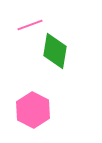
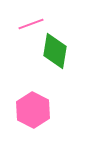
pink line: moved 1 px right, 1 px up
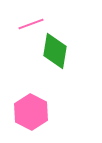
pink hexagon: moved 2 px left, 2 px down
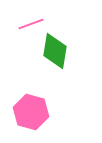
pink hexagon: rotated 12 degrees counterclockwise
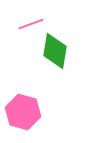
pink hexagon: moved 8 px left
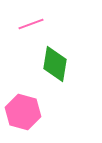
green diamond: moved 13 px down
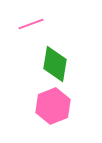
pink hexagon: moved 30 px right, 6 px up; rotated 24 degrees clockwise
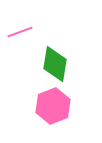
pink line: moved 11 px left, 8 px down
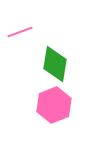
pink hexagon: moved 1 px right, 1 px up
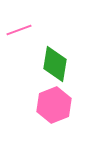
pink line: moved 1 px left, 2 px up
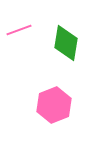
green diamond: moved 11 px right, 21 px up
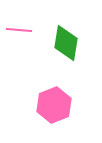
pink line: rotated 25 degrees clockwise
